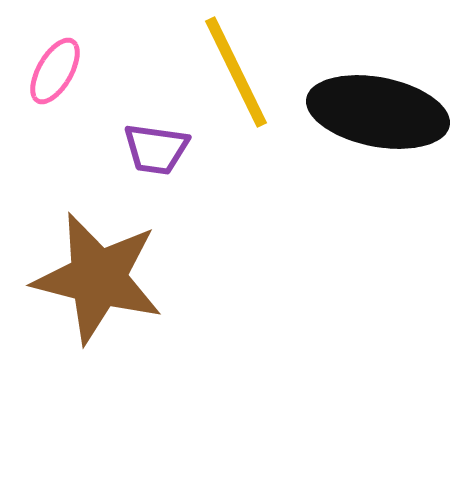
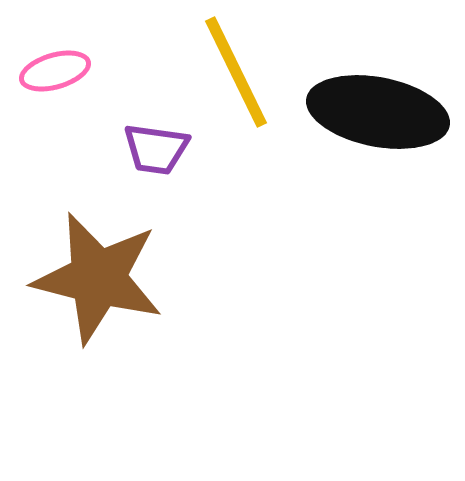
pink ellipse: rotated 44 degrees clockwise
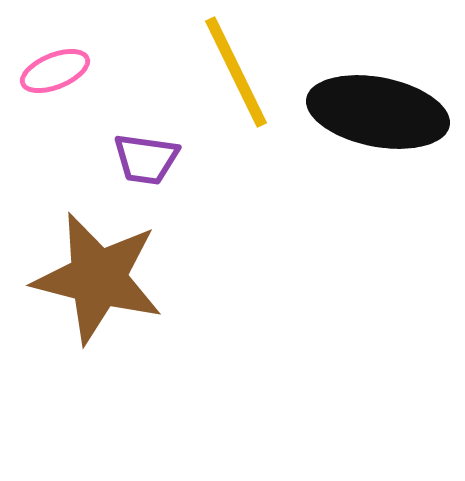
pink ellipse: rotated 6 degrees counterclockwise
purple trapezoid: moved 10 px left, 10 px down
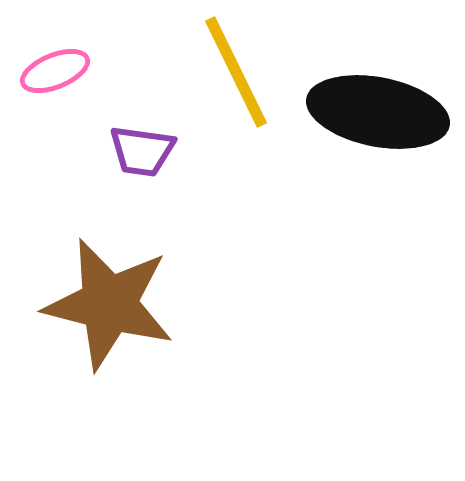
purple trapezoid: moved 4 px left, 8 px up
brown star: moved 11 px right, 26 px down
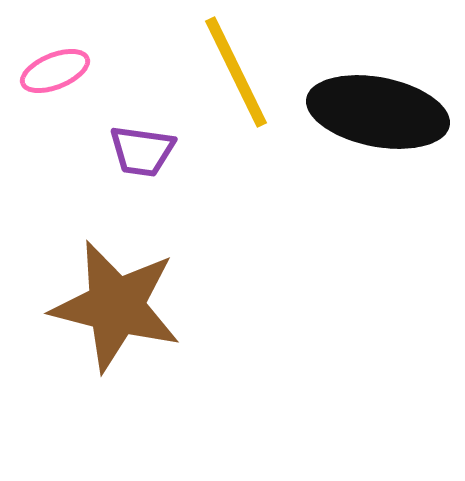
brown star: moved 7 px right, 2 px down
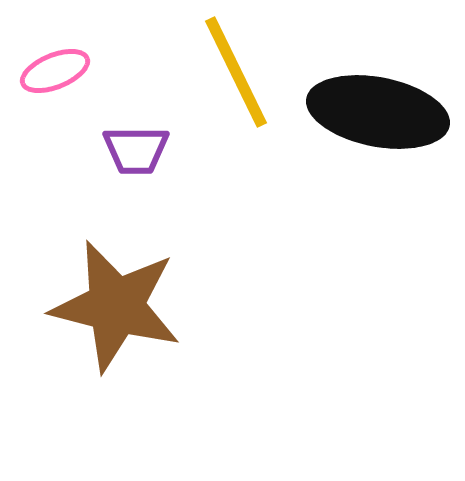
purple trapezoid: moved 6 px left, 1 px up; rotated 8 degrees counterclockwise
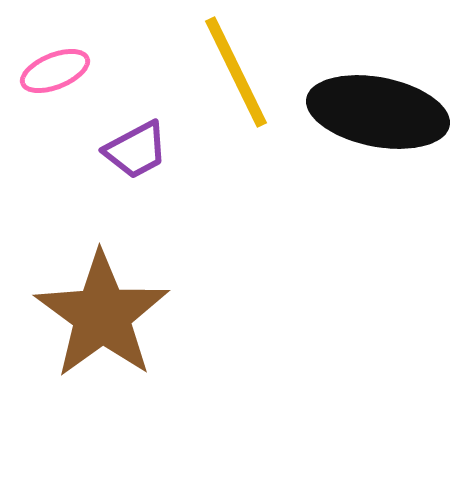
purple trapezoid: rotated 28 degrees counterclockwise
brown star: moved 14 px left, 9 px down; rotated 22 degrees clockwise
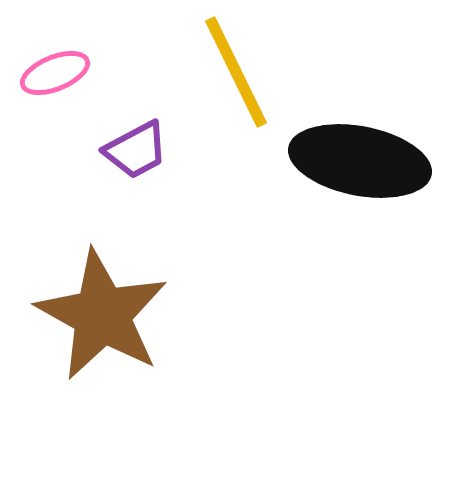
pink ellipse: moved 2 px down
black ellipse: moved 18 px left, 49 px down
brown star: rotated 7 degrees counterclockwise
